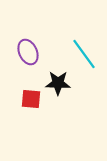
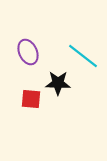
cyan line: moved 1 px left, 2 px down; rotated 16 degrees counterclockwise
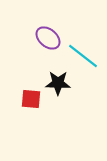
purple ellipse: moved 20 px right, 14 px up; rotated 25 degrees counterclockwise
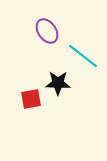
purple ellipse: moved 1 px left, 7 px up; rotated 15 degrees clockwise
red square: rotated 15 degrees counterclockwise
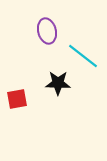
purple ellipse: rotated 20 degrees clockwise
red square: moved 14 px left
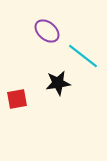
purple ellipse: rotated 35 degrees counterclockwise
black star: rotated 10 degrees counterclockwise
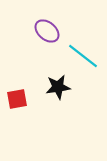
black star: moved 4 px down
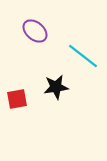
purple ellipse: moved 12 px left
black star: moved 2 px left
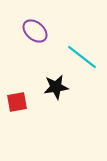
cyan line: moved 1 px left, 1 px down
red square: moved 3 px down
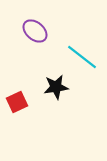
red square: rotated 15 degrees counterclockwise
